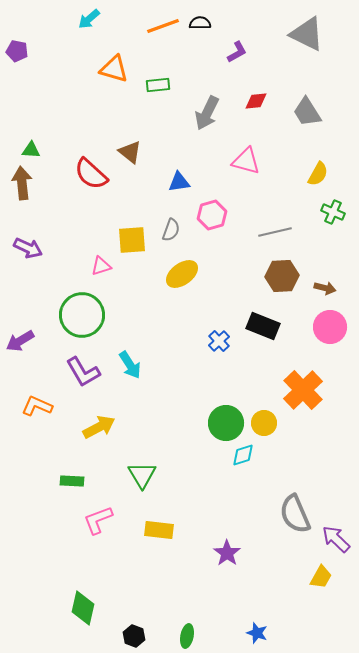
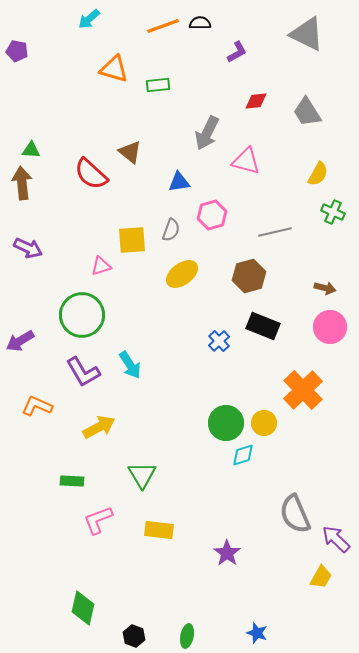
gray arrow at (207, 113): moved 20 px down
brown hexagon at (282, 276): moved 33 px left; rotated 12 degrees counterclockwise
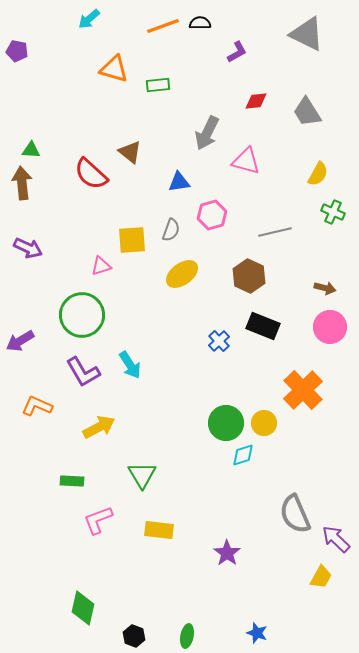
brown hexagon at (249, 276): rotated 20 degrees counterclockwise
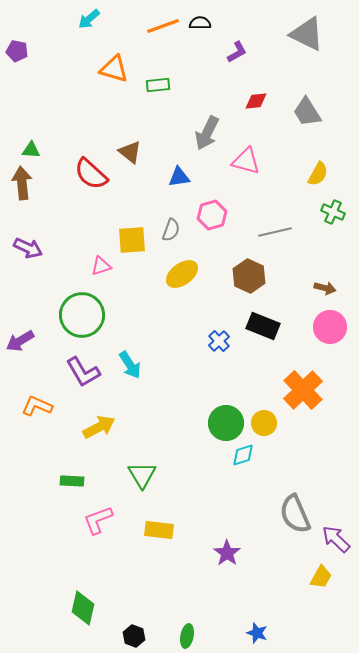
blue triangle at (179, 182): moved 5 px up
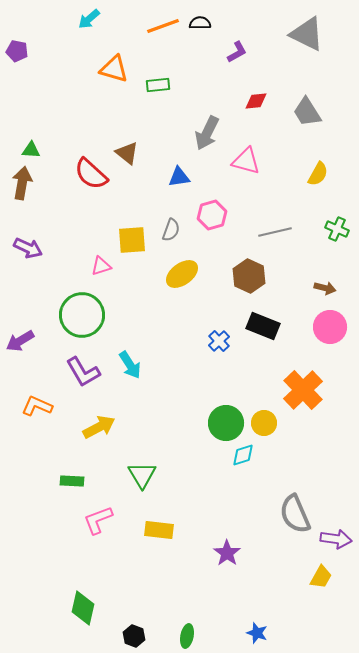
brown triangle at (130, 152): moved 3 px left, 1 px down
brown arrow at (22, 183): rotated 16 degrees clockwise
green cross at (333, 212): moved 4 px right, 17 px down
purple arrow at (336, 539): rotated 144 degrees clockwise
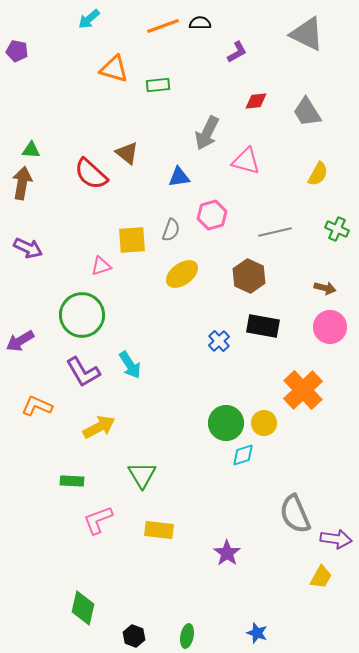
black rectangle at (263, 326): rotated 12 degrees counterclockwise
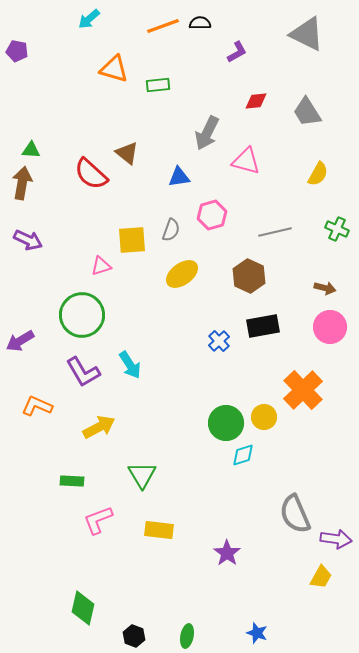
purple arrow at (28, 248): moved 8 px up
black rectangle at (263, 326): rotated 20 degrees counterclockwise
yellow circle at (264, 423): moved 6 px up
